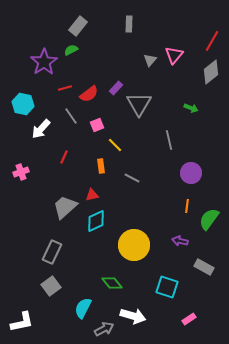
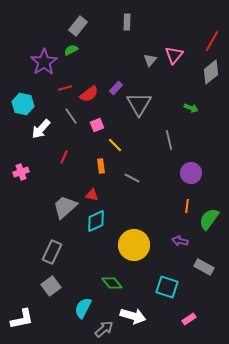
gray rectangle at (129, 24): moved 2 px left, 2 px up
red triangle at (92, 195): rotated 24 degrees clockwise
white L-shape at (22, 322): moved 3 px up
gray arrow at (104, 329): rotated 12 degrees counterclockwise
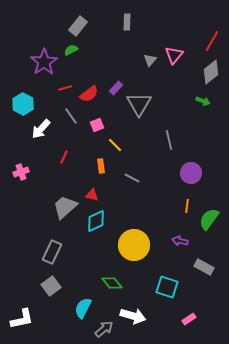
cyan hexagon at (23, 104): rotated 15 degrees clockwise
green arrow at (191, 108): moved 12 px right, 7 px up
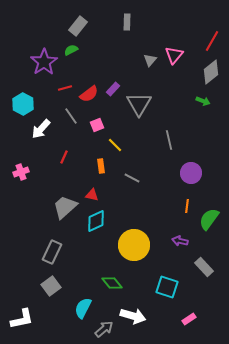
purple rectangle at (116, 88): moved 3 px left, 1 px down
gray rectangle at (204, 267): rotated 18 degrees clockwise
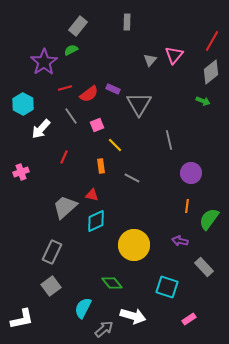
purple rectangle at (113, 89): rotated 72 degrees clockwise
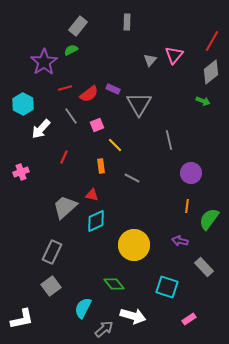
green diamond at (112, 283): moved 2 px right, 1 px down
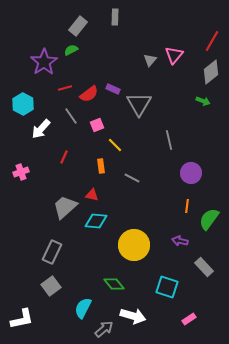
gray rectangle at (127, 22): moved 12 px left, 5 px up
cyan diamond at (96, 221): rotated 30 degrees clockwise
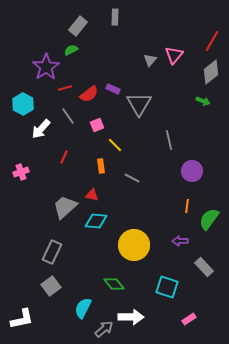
purple star at (44, 62): moved 2 px right, 5 px down
gray line at (71, 116): moved 3 px left
purple circle at (191, 173): moved 1 px right, 2 px up
purple arrow at (180, 241): rotated 14 degrees counterclockwise
white arrow at (133, 316): moved 2 px left, 1 px down; rotated 15 degrees counterclockwise
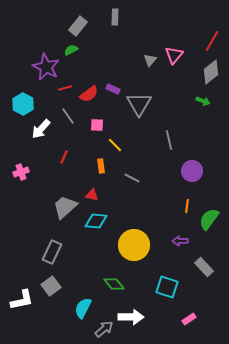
purple star at (46, 67): rotated 12 degrees counterclockwise
pink square at (97, 125): rotated 24 degrees clockwise
white L-shape at (22, 319): moved 19 px up
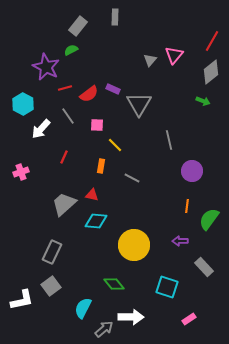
orange rectangle at (101, 166): rotated 16 degrees clockwise
gray trapezoid at (65, 207): moved 1 px left, 3 px up
